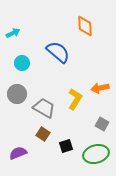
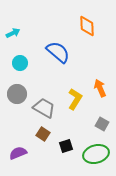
orange diamond: moved 2 px right
cyan circle: moved 2 px left
orange arrow: rotated 78 degrees clockwise
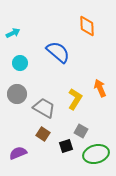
gray square: moved 21 px left, 7 px down
